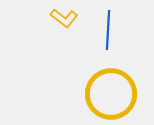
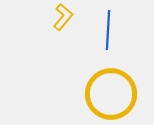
yellow L-shape: moved 1 px left, 1 px up; rotated 88 degrees counterclockwise
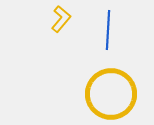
yellow L-shape: moved 2 px left, 2 px down
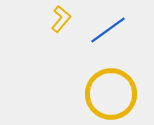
blue line: rotated 51 degrees clockwise
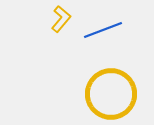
blue line: moved 5 px left; rotated 15 degrees clockwise
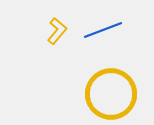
yellow L-shape: moved 4 px left, 12 px down
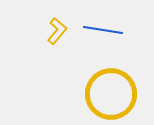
blue line: rotated 30 degrees clockwise
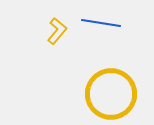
blue line: moved 2 px left, 7 px up
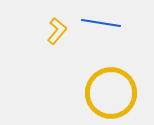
yellow circle: moved 1 px up
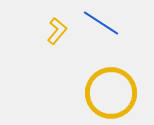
blue line: rotated 24 degrees clockwise
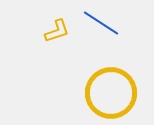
yellow L-shape: rotated 32 degrees clockwise
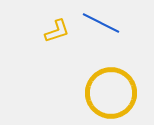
blue line: rotated 6 degrees counterclockwise
